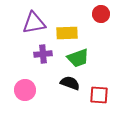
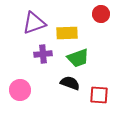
purple triangle: rotated 10 degrees counterclockwise
pink circle: moved 5 px left
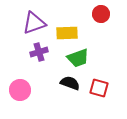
purple cross: moved 4 px left, 2 px up; rotated 12 degrees counterclockwise
red square: moved 7 px up; rotated 12 degrees clockwise
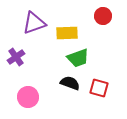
red circle: moved 2 px right, 2 px down
purple cross: moved 23 px left, 5 px down; rotated 18 degrees counterclockwise
pink circle: moved 8 px right, 7 px down
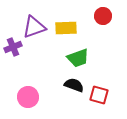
purple triangle: moved 4 px down
yellow rectangle: moved 1 px left, 5 px up
purple cross: moved 3 px left, 10 px up; rotated 12 degrees clockwise
black semicircle: moved 4 px right, 2 px down
red square: moved 7 px down
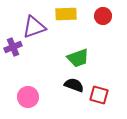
yellow rectangle: moved 14 px up
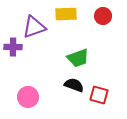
purple cross: rotated 24 degrees clockwise
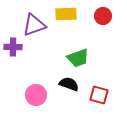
purple triangle: moved 2 px up
black semicircle: moved 5 px left, 1 px up
pink circle: moved 8 px right, 2 px up
